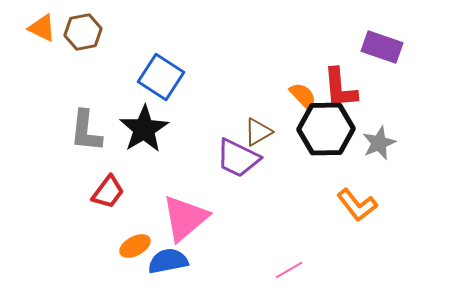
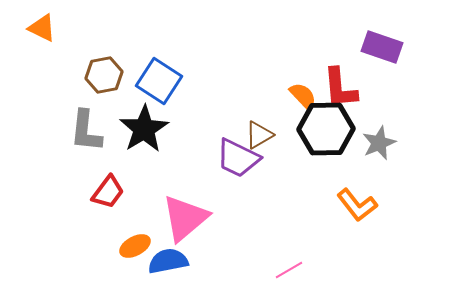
brown hexagon: moved 21 px right, 43 px down
blue square: moved 2 px left, 4 px down
brown triangle: moved 1 px right, 3 px down
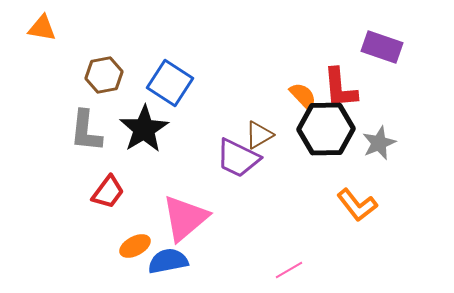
orange triangle: rotated 16 degrees counterclockwise
blue square: moved 11 px right, 2 px down
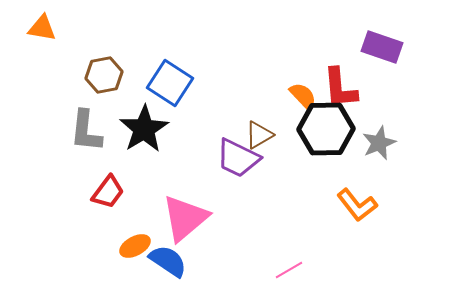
blue semicircle: rotated 45 degrees clockwise
